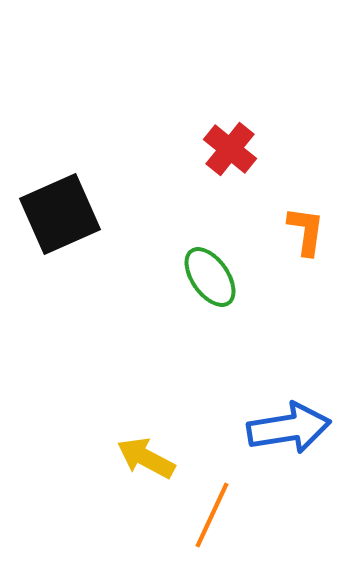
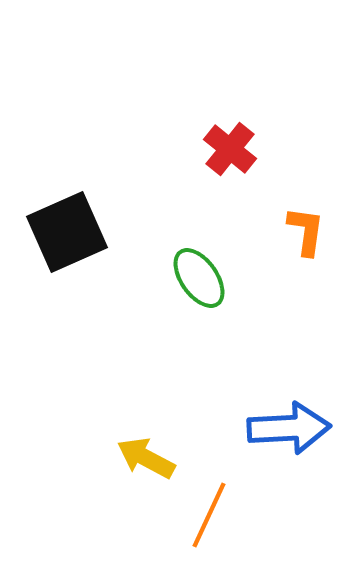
black square: moved 7 px right, 18 px down
green ellipse: moved 11 px left, 1 px down
blue arrow: rotated 6 degrees clockwise
orange line: moved 3 px left
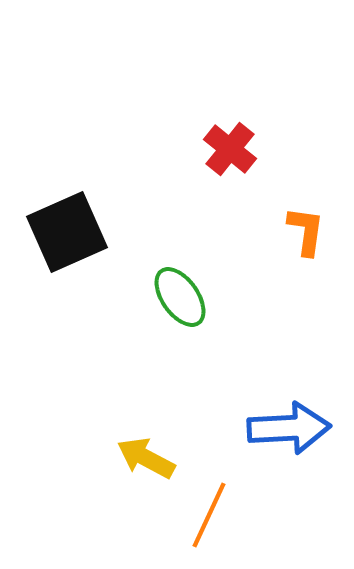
green ellipse: moved 19 px left, 19 px down
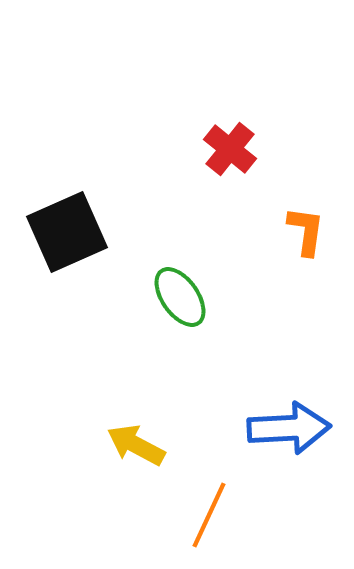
yellow arrow: moved 10 px left, 13 px up
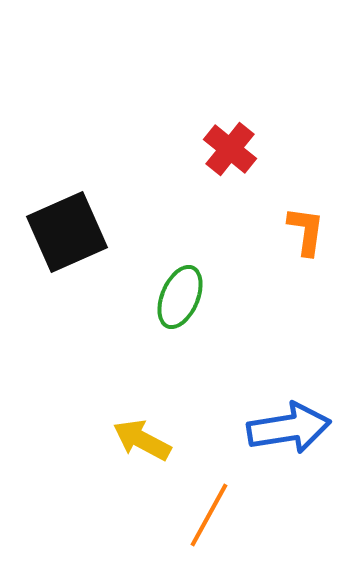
green ellipse: rotated 58 degrees clockwise
blue arrow: rotated 6 degrees counterclockwise
yellow arrow: moved 6 px right, 5 px up
orange line: rotated 4 degrees clockwise
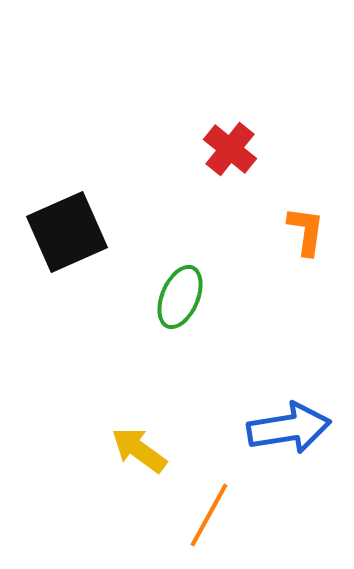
yellow arrow: moved 3 px left, 10 px down; rotated 8 degrees clockwise
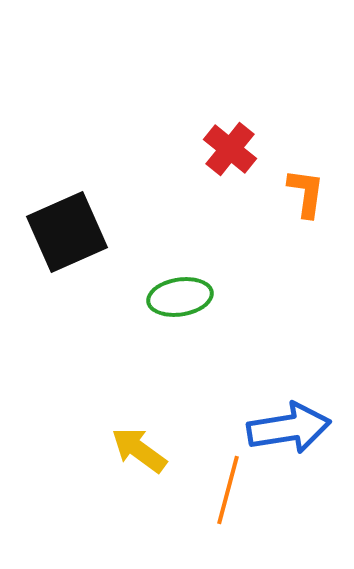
orange L-shape: moved 38 px up
green ellipse: rotated 58 degrees clockwise
orange line: moved 19 px right, 25 px up; rotated 14 degrees counterclockwise
